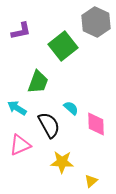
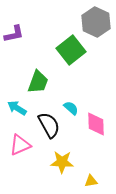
purple L-shape: moved 7 px left, 3 px down
green square: moved 8 px right, 4 px down
yellow triangle: rotated 32 degrees clockwise
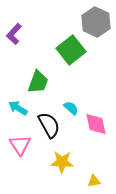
purple L-shape: rotated 145 degrees clockwise
cyan arrow: moved 1 px right
pink diamond: rotated 10 degrees counterclockwise
pink triangle: rotated 40 degrees counterclockwise
yellow triangle: moved 3 px right
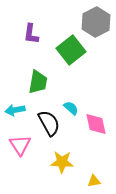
gray hexagon: rotated 8 degrees clockwise
purple L-shape: moved 17 px right; rotated 35 degrees counterclockwise
green trapezoid: rotated 10 degrees counterclockwise
cyan arrow: moved 3 px left, 2 px down; rotated 42 degrees counterclockwise
black semicircle: moved 2 px up
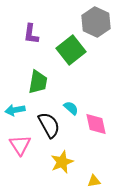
gray hexagon: rotated 8 degrees counterclockwise
black semicircle: moved 2 px down
yellow star: rotated 25 degrees counterclockwise
